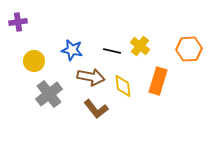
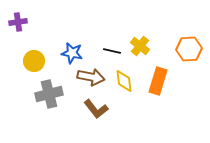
blue star: moved 3 px down
yellow diamond: moved 1 px right, 5 px up
gray cross: rotated 24 degrees clockwise
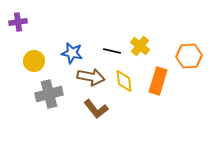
orange hexagon: moved 7 px down
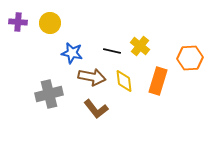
purple cross: rotated 12 degrees clockwise
orange hexagon: moved 1 px right, 2 px down
yellow circle: moved 16 px right, 38 px up
brown arrow: moved 1 px right
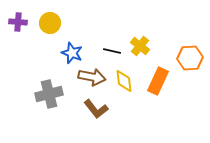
blue star: rotated 10 degrees clockwise
orange rectangle: rotated 8 degrees clockwise
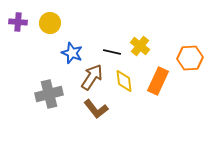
black line: moved 1 px down
brown arrow: rotated 68 degrees counterclockwise
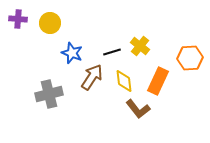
purple cross: moved 3 px up
black line: rotated 30 degrees counterclockwise
brown L-shape: moved 42 px right
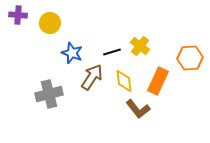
purple cross: moved 4 px up
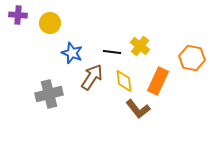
black line: rotated 24 degrees clockwise
orange hexagon: moved 2 px right; rotated 15 degrees clockwise
